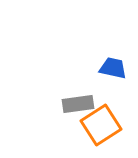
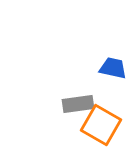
orange square: rotated 27 degrees counterclockwise
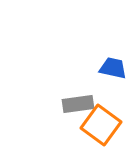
orange square: rotated 6 degrees clockwise
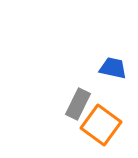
gray rectangle: rotated 56 degrees counterclockwise
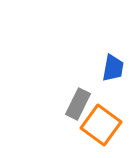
blue trapezoid: rotated 88 degrees clockwise
